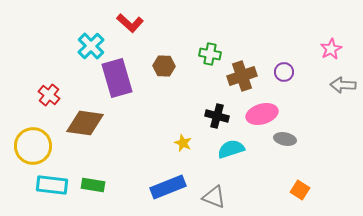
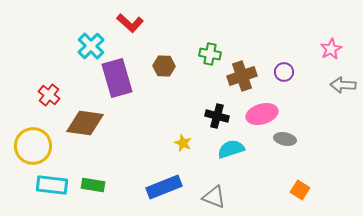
blue rectangle: moved 4 px left
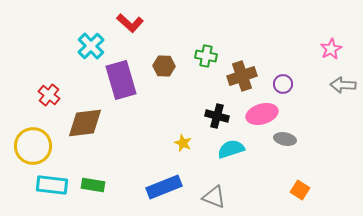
green cross: moved 4 px left, 2 px down
purple circle: moved 1 px left, 12 px down
purple rectangle: moved 4 px right, 2 px down
brown diamond: rotated 15 degrees counterclockwise
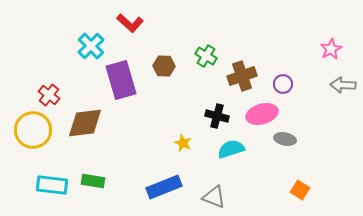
green cross: rotated 20 degrees clockwise
yellow circle: moved 16 px up
green rectangle: moved 4 px up
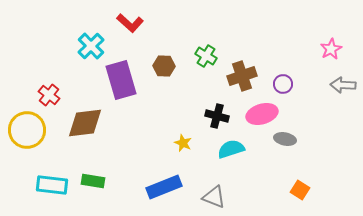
yellow circle: moved 6 px left
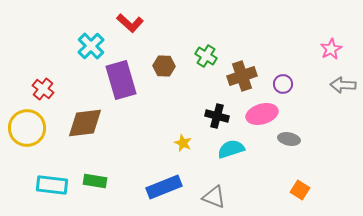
red cross: moved 6 px left, 6 px up
yellow circle: moved 2 px up
gray ellipse: moved 4 px right
green rectangle: moved 2 px right
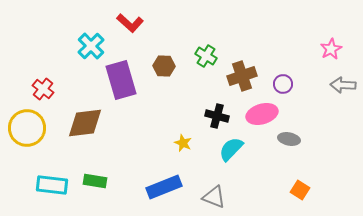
cyan semicircle: rotated 28 degrees counterclockwise
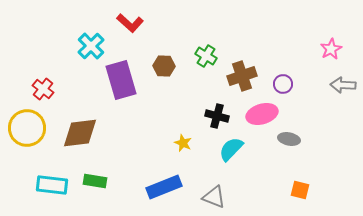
brown diamond: moved 5 px left, 10 px down
orange square: rotated 18 degrees counterclockwise
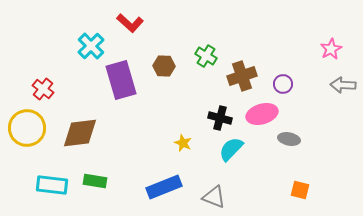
black cross: moved 3 px right, 2 px down
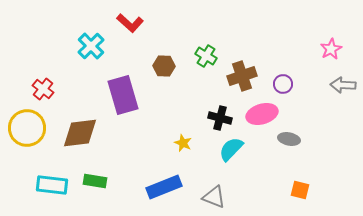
purple rectangle: moved 2 px right, 15 px down
